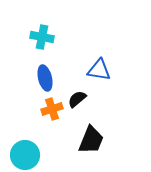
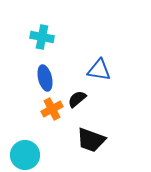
orange cross: rotated 10 degrees counterclockwise
black trapezoid: rotated 88 degrees clockwise
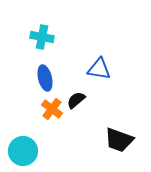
blue triangle: moved 1 px up
black semicircle: moved 1 px left, 1 px down
orange cross: rotated 25 degrees counterclockwise
black trapezoid: moved 28 px right
cyan circle: moved 2 px left, 4 px up
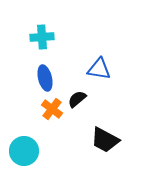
cyan cross: rotated 15 degrees counterclockwise
black semicircle: moved 1 px right, 1 px up
black trapezoid: moved 14 px left; rotated 8 degrees clockwise
cyan circle: moved 1 px right
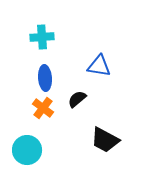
blue triangle: moved 3 px up
blue ellipse: rotated 10 degrees clockwise
orange cross: moved 9 px left, 1 px up
cyan circle: moved 3 px right, 1 px up
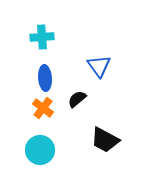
blue triangle: rotated 45 degrees clockwise
cyan circle: moved 13 px right
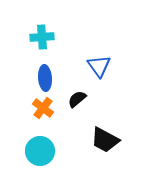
cyan circle: moved 1 px down
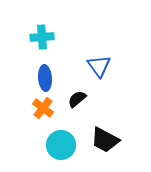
cyan circle: moved 21 px right, 6 px up
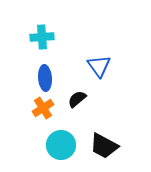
orange cross: rotated 20 degrees clockwise
black trapezoid: moved 1 px left, 6 px down
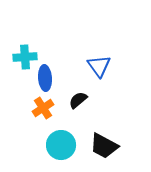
cyan cross: moved 17 px left, 20 px down
black semicircle: moved 1 px right, 1 px down
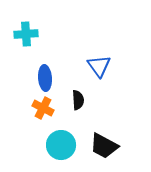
cyan cross: moved 1 px right, 23 px up
black semicircle: rotated 126 degrees clockwise
orange cross: rotated 30 degrees counterclockwise
